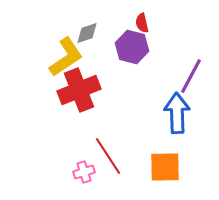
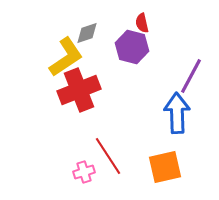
orange square: rotated 12 degrees counterclockwise
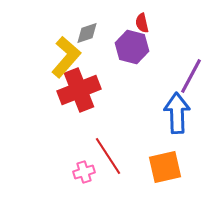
yellow L-shape: rotated 15 degrees counterclockwise
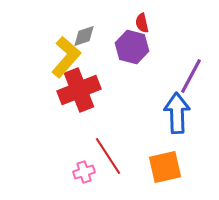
gray diamond: moved 3 px left, 3 px down
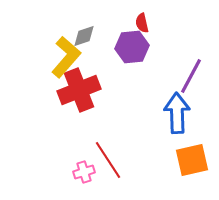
purple hexagon: rotated 20 degrees counterclockwise
red line: moved 4 px down
orange square: moved 27 px right, 7 px up
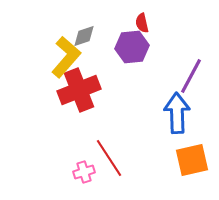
red line: moved 1 px right, 2 px up
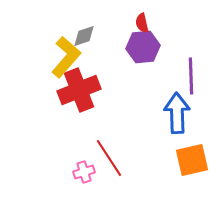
purple hexagon: moved 11 px right
purple line: rotated 30 degrees counterclockwise
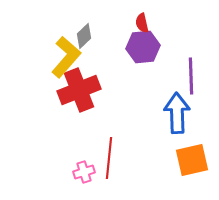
gray diamond: rotated 25 degrees counterclockwise
red line: rotated 39 degrees clockwise
